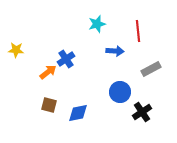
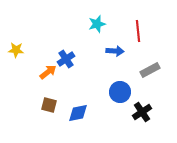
gray rectangle: moved 1 px left, 1 px down
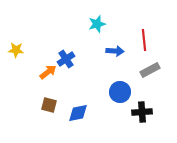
red line: moved 6 px right, 9 px down
black cross: rotated 30 degrees clockwise
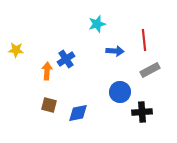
orange arrow: moved 1 px left, 1 px up; rotated 48 degrees counterclockwise
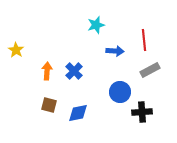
cyan star: moved 1 px left, 1 px down
yellow star: rotated 28 degrees clockwise
blue cross: moved 8 px right, 12 px down; rotated 12 degrees counterclockwise
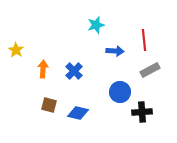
orange arrow: moved 4 px left, 2 px up
blue diamond: rotated 25 degrees clockwise
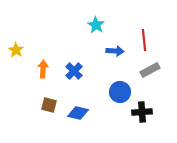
cyan star: rotated 24 degrees counterclockwise
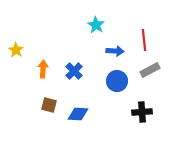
blue circle: moved 3 px left, 11 px up
blue diamond: moved 1 px down; rotated 10 degrees counterclockwise
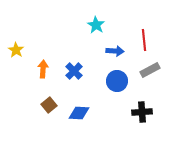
brown square: rotated 35 degrees clockwise
blue diamond: moved 1 px right, 1 px up
